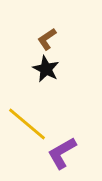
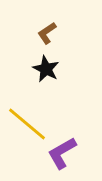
brown L-shape: moved 6 px up
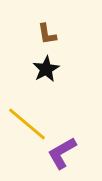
brown L-shape: moved 1 px down; rotated 65 degrees counterclockwise
black star: rotated 16 degrees clockwise
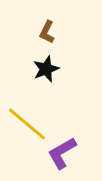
brown L-shape: moved 2 px up; rotated 35 degrees clockwise
black star: rotated 8 degrees clockwise
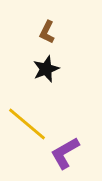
purple L-shape: moved 3 px right
